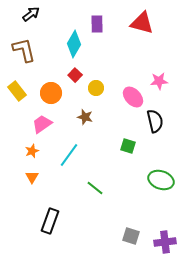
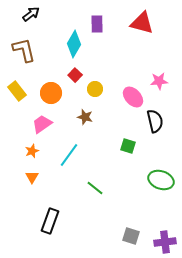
yellow circle: moved 1 px left, 1 px down
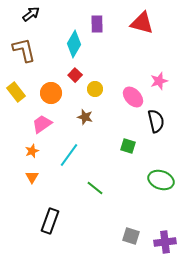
pink star: rotated 12 degrees counterclockwise
yellow rectangle: moved 1 px left, 1 px down
black semicircle: moved 1 px right
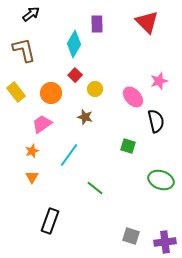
red triangle: moved 5 px right, 1 px up; rotated 30 degrees clockwise
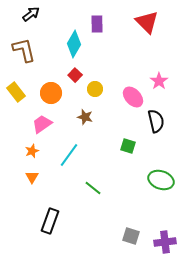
pink star: rotated 18 degrees counterclockwise
green line: moved 2 px left
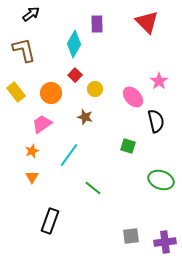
gray square: rotated 24 degrees counterclockwise
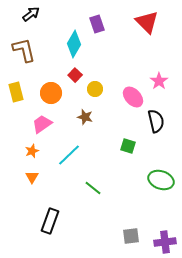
purple rectangle: rotated 18 degrees counterclockwise
yellow rectangle: rotated 24 degrees clockwise
cyan line: rotated 10 degrees clockwise
